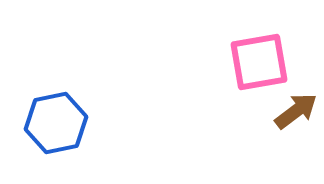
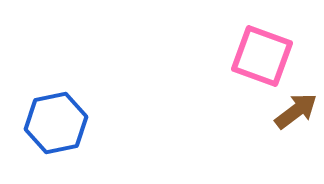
pink square: moved 3 px right, 6 px up; rotated 30 degrees clockwise
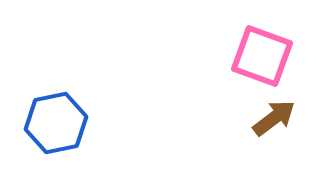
brown arrow: moved 22 px left, 7 px down
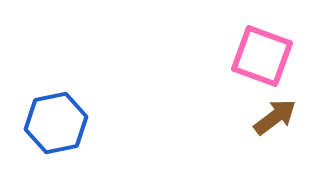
brown arrow: moved 1 px right, 1 px up
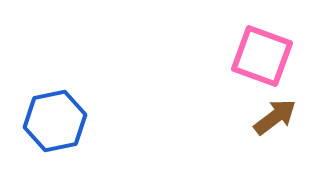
blue hexagon: moved 1 px left, 2 px up
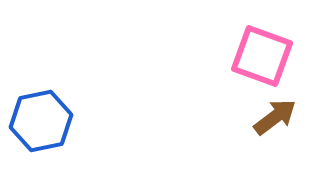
blue hexagon: moved 14 px left
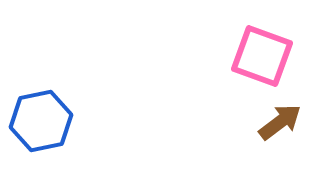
brown arrow: moved 5 px right, 5 px down
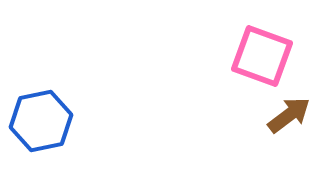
brown arrow: moved 9 px right, 7 px up
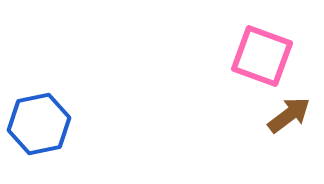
blue hexagon: moved 2 px left, 3 px down
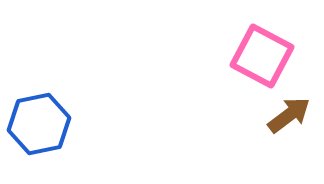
pink square: rotated 8 degrees clockwise
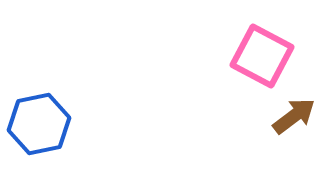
brown arrow: moved 5 px right, 1 px down
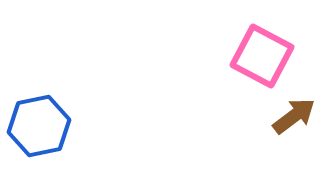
blue hexagon: moved 2 px down
